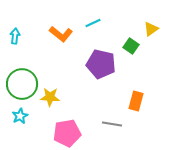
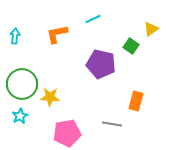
cyan line: moved 4 px up
orange L-shape: moved 4 px left; rotated 130 degrees clockwise
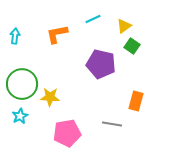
yellow triangle: moved 27 px left, 3 px up
green square: moved 1 px right
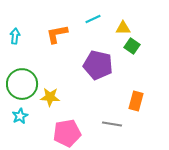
yellow triangle: moved 1 px left, 2 px down; rotated 35 degrees clockwise
purple pentagon: moved 3 px left, 1 px down
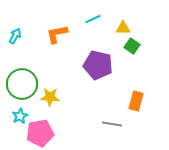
cyan arrow: rotated 21 degrees clockwise
pink pentagon: moved 27 px left
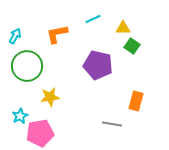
green circle: moved 5 px right, 18 px up
yellow star: rotated 12 degrees counterclockwise
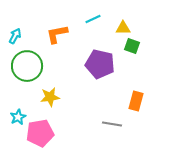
green square: rotated 14 degrees counterclockwise
purple pentagon: moved 2 px right, 1 px up
cyan star: moved 2 px left, 1 px down
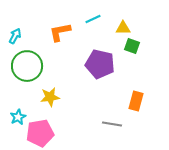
orange L-shape: moved 3 px right, 2 px up
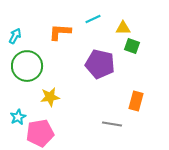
orange L-shape: rotated 15 degrees clockwise
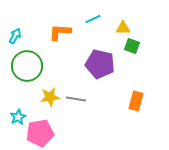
gray line: moved 36 px left, 25 px up
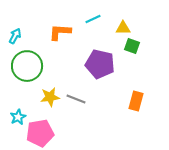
gray line: rotated 12 degrees clockwise
